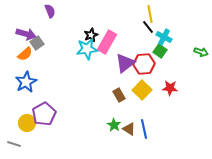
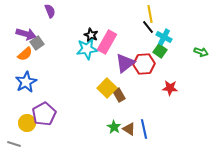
black star: rotated 24 degrees counterclockwise
yellow square: moved 35 px left, 2 px up
green star: moved 2 px down
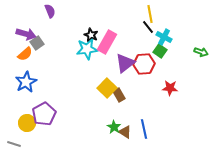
brown triangle: moved 4 px left, 3 px down
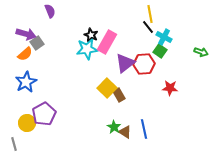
gray line: rotated 56 degrees clockwise
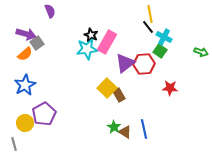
blue star: moved 1 px left, 3 px down
yellow circle: moved 2 px left
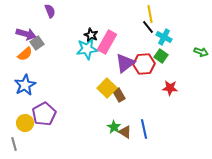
green square: moved 1 px right, 5 px down
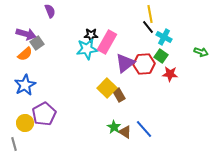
black star: rotated 24 degrees counterclockwise
red star: moved 14 px up
blue line: rotated 30 degrees counterclockwise
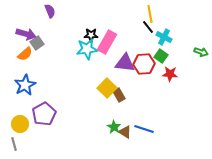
purple triangle: rotated 45 degrees clockwise
yellow circle: moved 5 px left, 1 px down
blue line: rotated 30 degrees counterclockwise
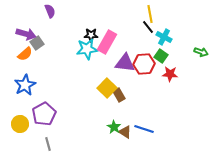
gray line: moved 34 px right
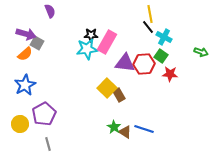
gray square: rotated 24 degrees counterclockwise
